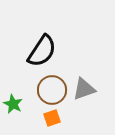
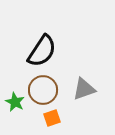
brown circle: moved 9 px left
green star: moved 2 px right, 2 px up
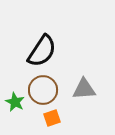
gray triangle: rotated 15 degrees clockwise
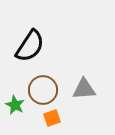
black semicircle: moved 12 px left, 5 px up
green star: moved 3 px down
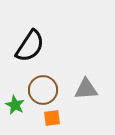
gray triangle: moved 2 px right
orange square: rotated 12 degrees clockwise
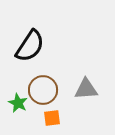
green star: moved 3 px right, 2 px up
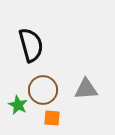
black semicircle: moved 1 px right, 1 px up; rotated 48 degrees counterclockwise
green star: moved 2 px down
orange square: rotated 12 degrees clockwise
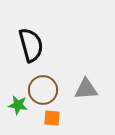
green star: rotated 18 degrees counterclockwise
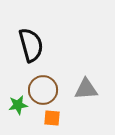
green star: rotated 18 degrees counterclockwise
